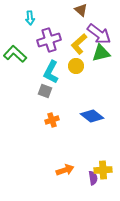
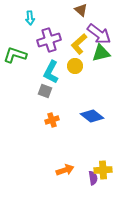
green L-shape: moved 1 px down; rotated 25 degrees counterclockwise
yellow circle: moved 1 px left
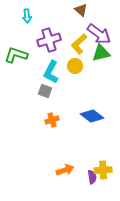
cyan arrow: moved 3 px left, 2 px up
green L-shape: moved 1 px right
purple semicircle: moved 1 px left, 1 px up
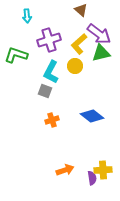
purple semicircle: moved 1 px down
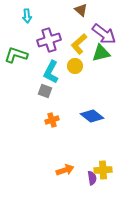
purple arrow: moved 5 px right
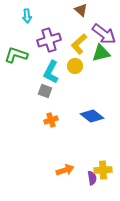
orange cross: moved 1 px left
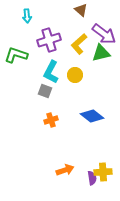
yellow circle: moved 9 px down
yellow cross: moved 2 px down
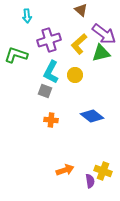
orange cross: rotated 24 degrees clockwise
yellow cross: moved 1 px up; rotated 24 degrees clockwise
purple semicircle: moved 2 px left, 3 px down
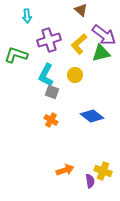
purple arrow: moved 1 px down
cyan L-shape: moved 5 px left, 3 px down
gray square: moved 7 px right, 1 px down
orange cross: rotated 24 degrees clockwise
